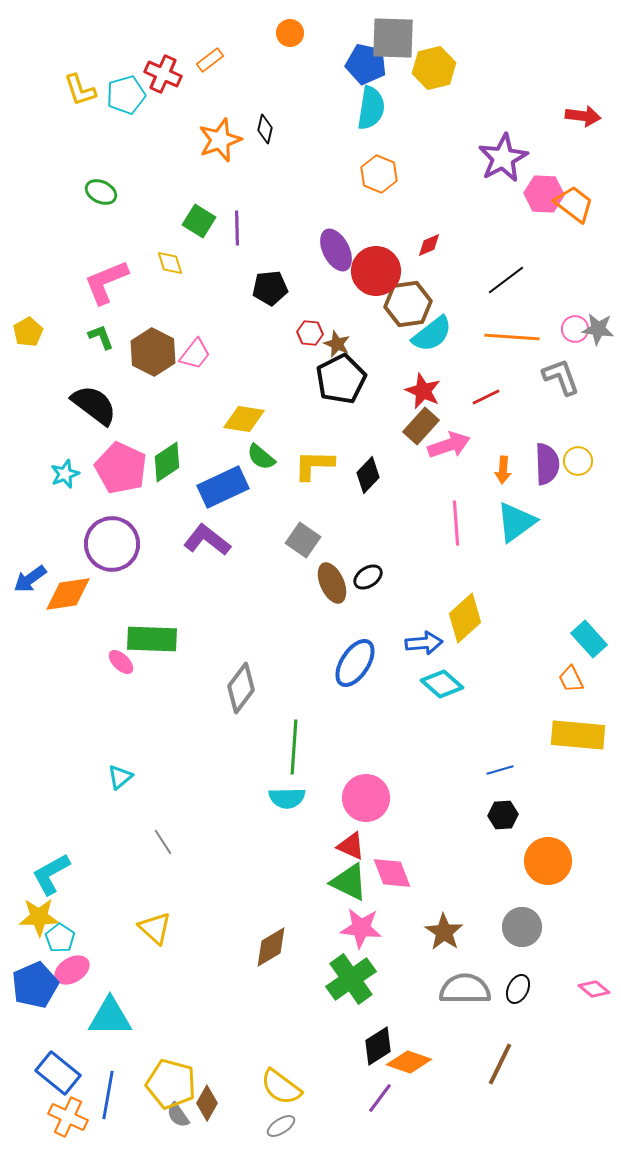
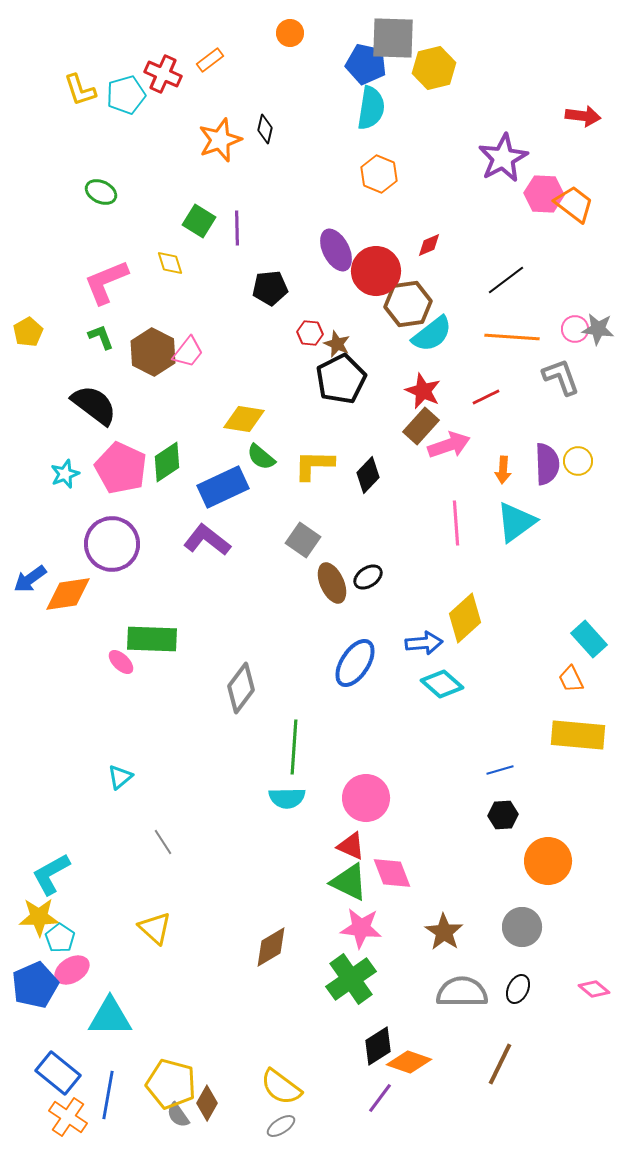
pink trapezoid at (195, 354): moved 7 px left, 2 px up
gray semicircle at (465, 989): moved 3 px left, 3 px down
orange cross at (68, 1117): rotated 9 degrees clockwise
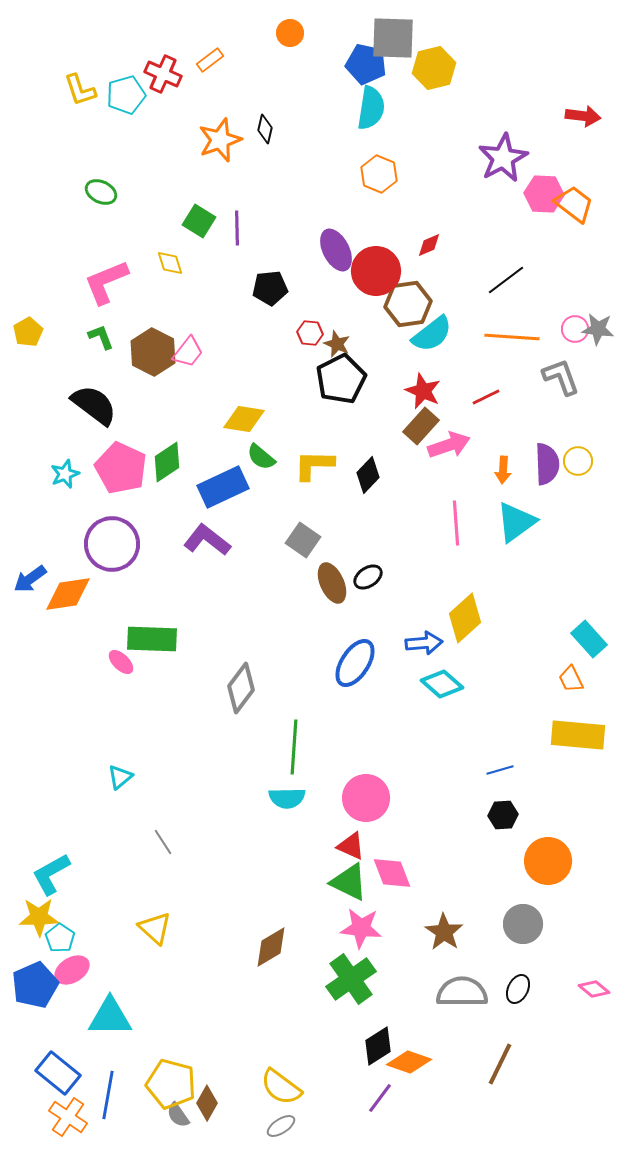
gray circle at (522, 927): moved 1 px right, 3 px up
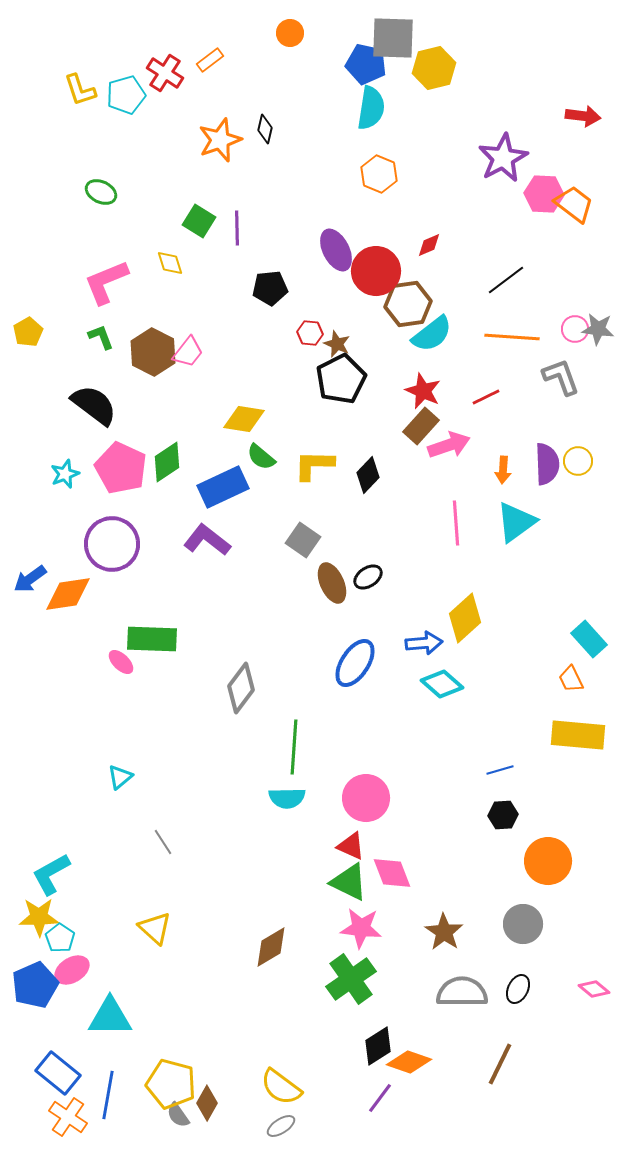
red cross at (163, 74): moved 2 px right, 1 px up; rotated 9 degrees clockwise
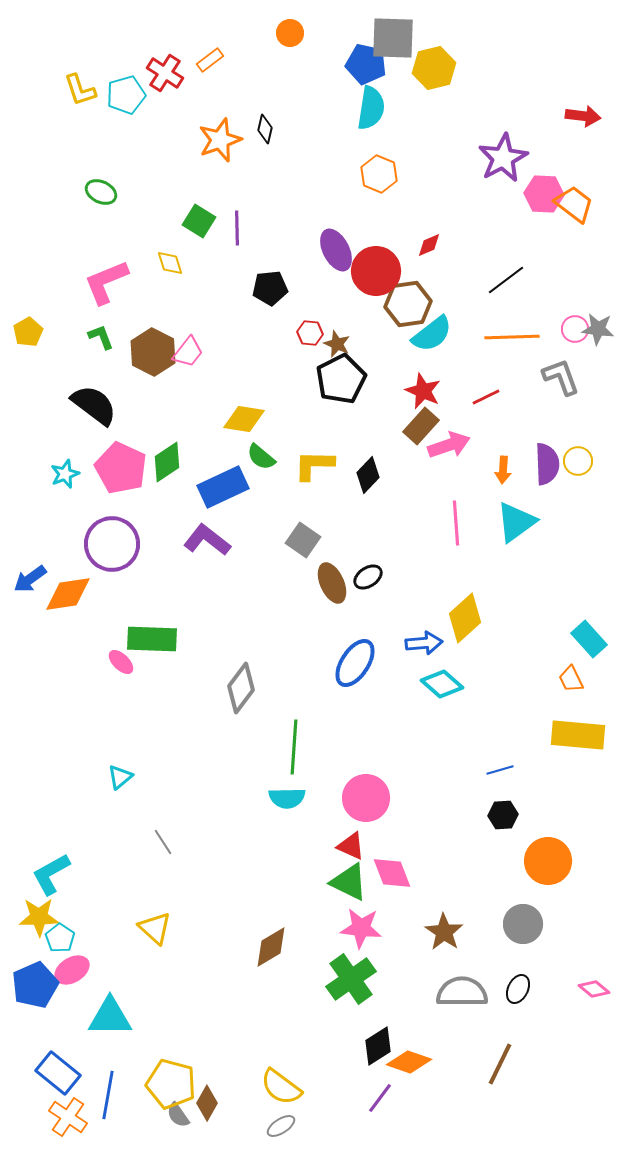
orange line at (512, 337): rotated 6 degrees counterclockwise
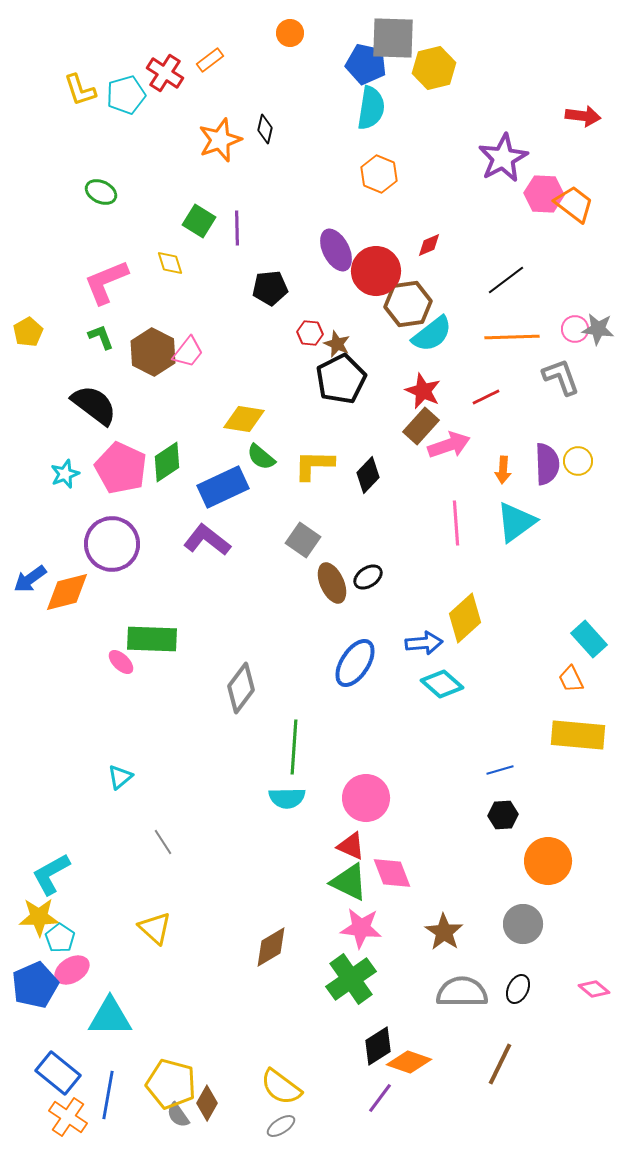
orange diamond at (68, 594): moved 1 px left, 2 px up; rotated 6 degrees counterclockwise
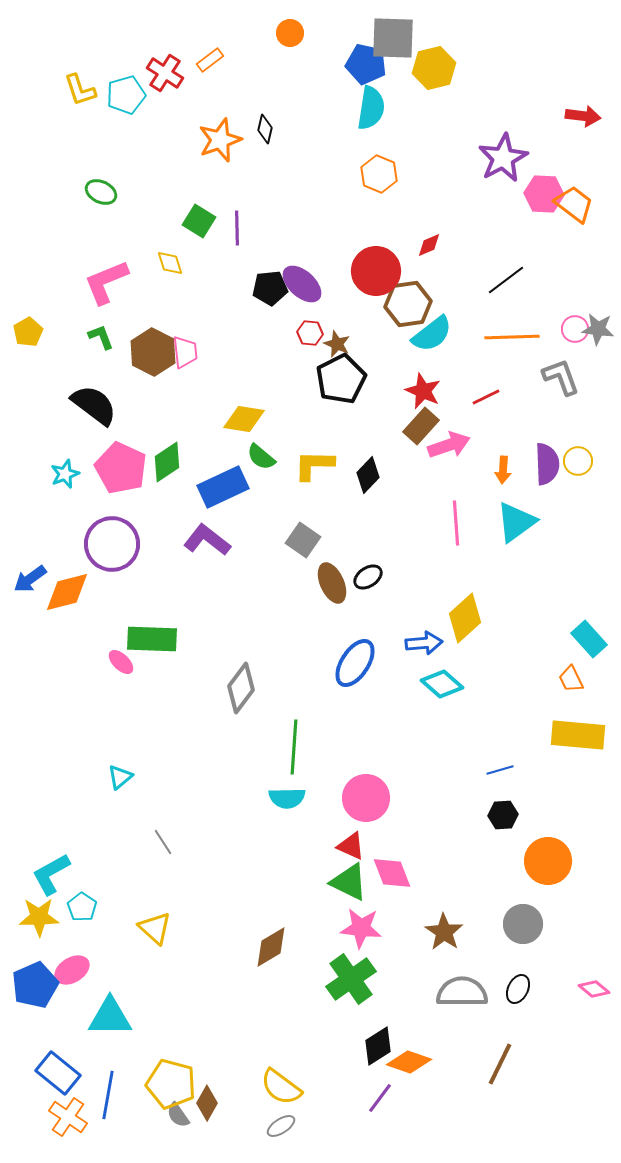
purple ellipse at (336, 250): moved 34 px left, 34 px down; rotated 21 degrees counterclockwise
pink trapezoid at (188, 352): moved 3 px left; rotated 44 degrees counterclockwise
cyan pentagon at (60, 938): moved 22 px right, 31 px up
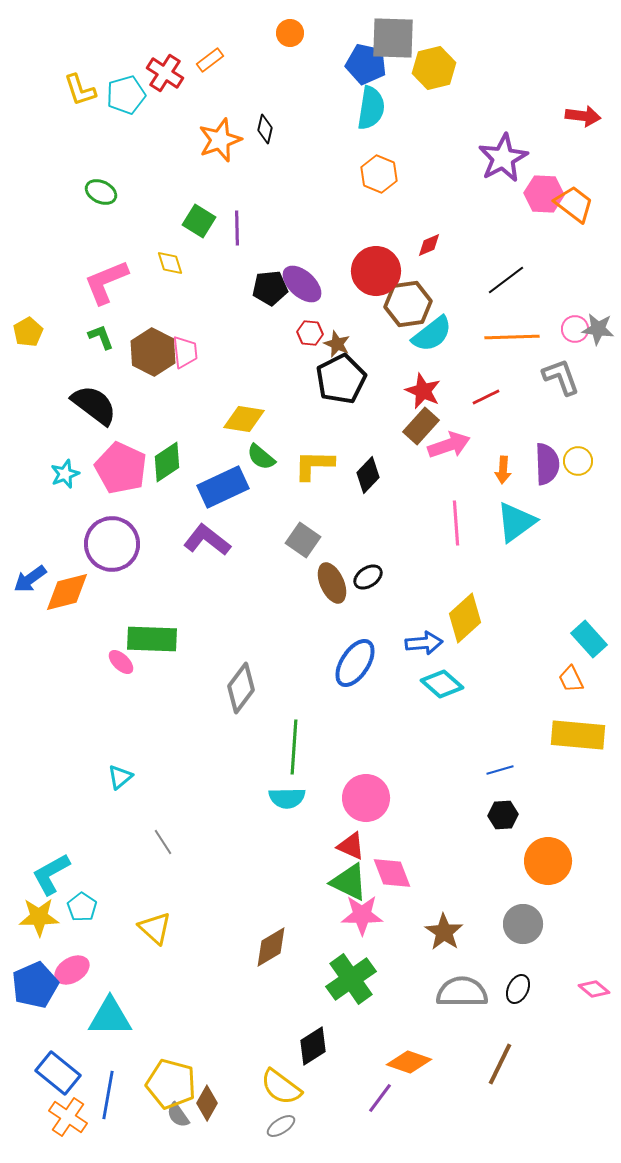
pink star at (361, 928): moved 1 px right, 13 px up; rotated 6 degrees counterclockwise
black diamond at (378, 1046): moved 65 px left
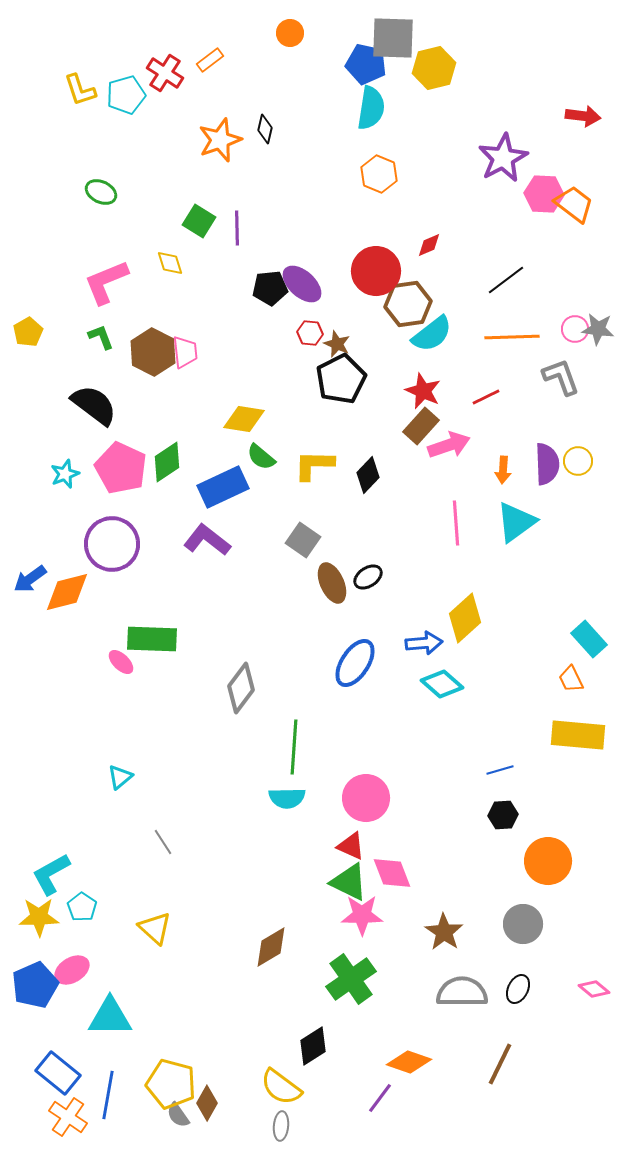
gray ellipse at (281, 1126): rotated 52 degrees counterclockwise
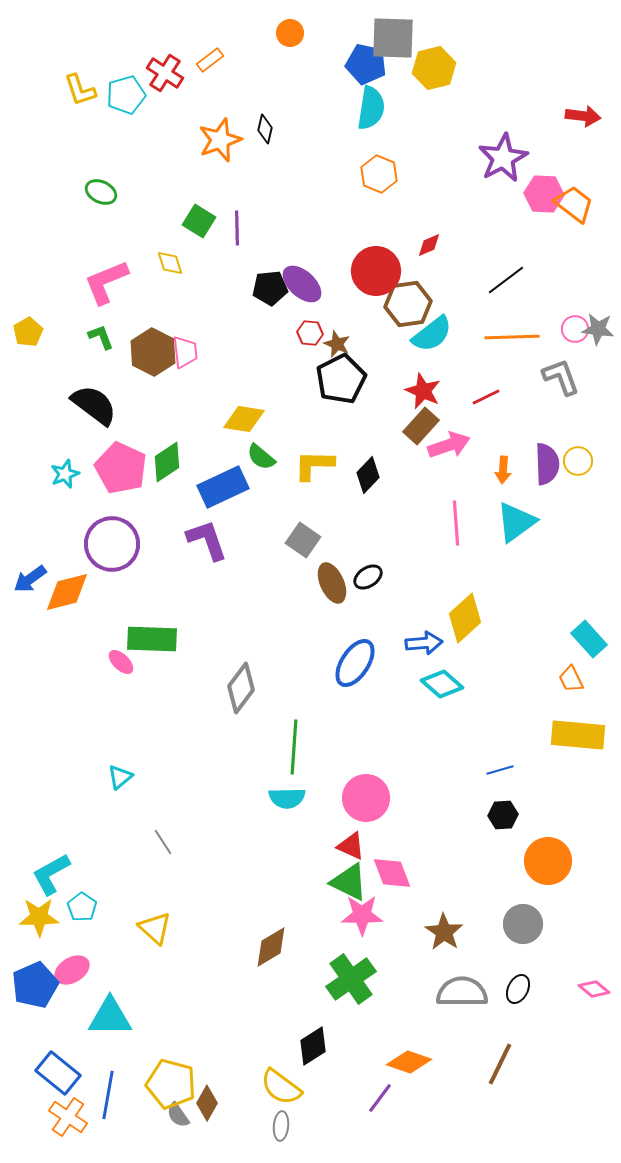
purple L-shape at (207, 540): rotated 33 degrees clockwise
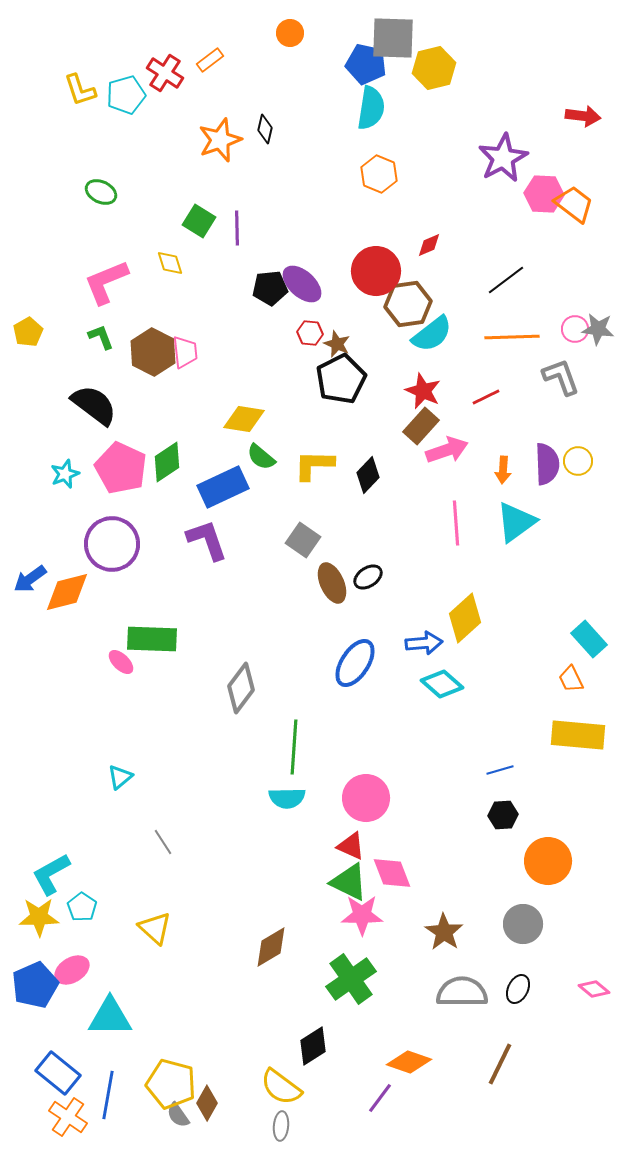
pink arrow at (449, 445): moved 2 px left, 5 px down
